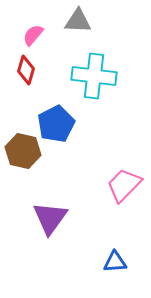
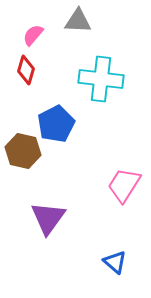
cyan cross: moved 7 px right, 3 px down
pink trapezoid: rotated 12 degrees counterclockwise
purple triangle: moved 2 px left
blue triangle: rotated 45 degrees clockwise
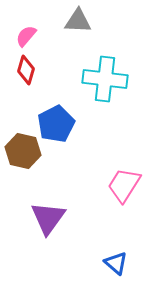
pink semicircle: moved 7 px left, 1 px down
cyan cross: moved 4 px right
blue triangle: moved 1 px right, 1 px down
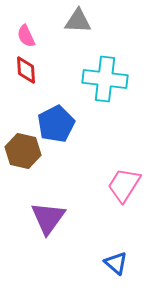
pink semicircle: rotated 65 degrees counterclockwise
red diamond: rotated 20 degrees counterclockwise
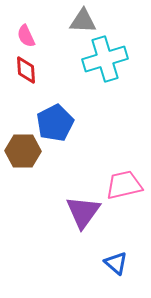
gray triangle: moved 5 px right
cyan cross: moved 20 px up; rotated 24 degrees counterclockwise
blue pentagon: moved 1 px left, 1 px up
brown hexagon: rotated 12 degrees counterclockwise
pink trapezoid: rotated 45 degrees clockwise
purple triangle: moved 35 px right, 6 px up
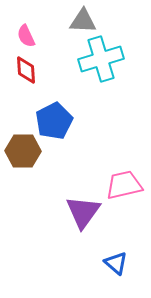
cyan cross: moved 4 px left
blue pentagon: moved 1 px left, 2 px up
